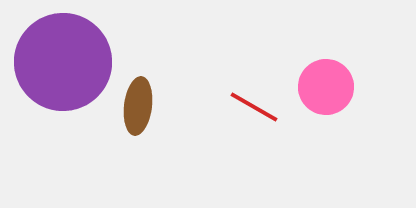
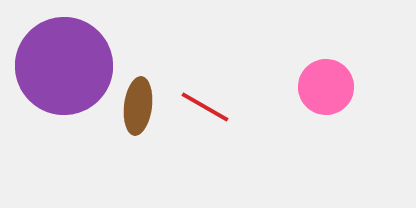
purple circle: moved 1 px right, 4 px down
red line: moved 49 px left
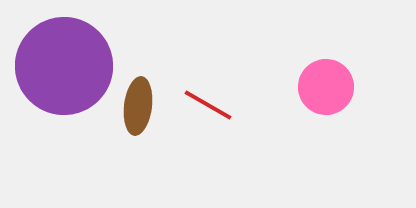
red line: moved 3 px right, 2 px up
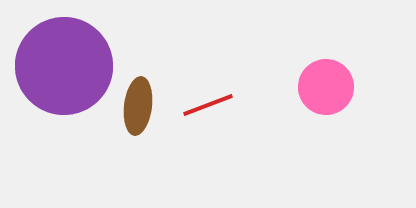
red line: rotated 51 degrees counterclockwise
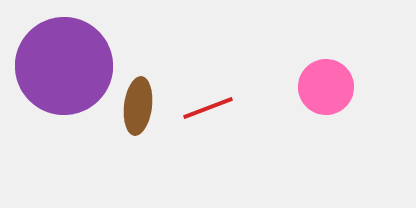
red line: moved 3 px down
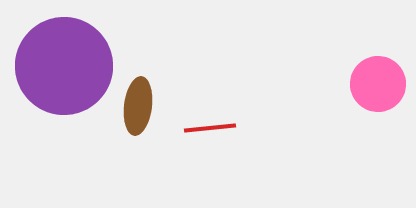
pink circle: moved 52 px right, 3 px up
red line: moved 2 px right, 20 px down; rotated 15 degrees clockwise
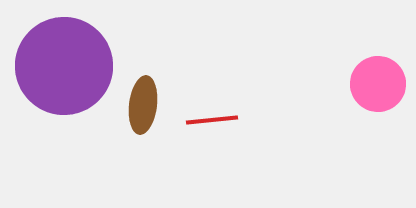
brown ellipse: moved 5 px right, 1 px up
red line: moved 2 px right, 8 px up
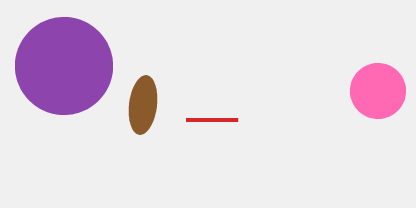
pink circle: moved 7 px down
red line: rotated 6 degrees clockwise
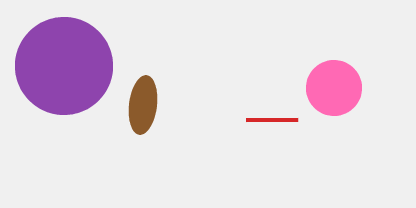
pink circle: moved 44 px left, 3 px up
red line: moved 60 px right
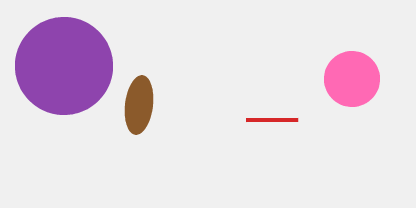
pink circle: moved 18 px right, 9 px up
brown ellipse: moved 4 px left
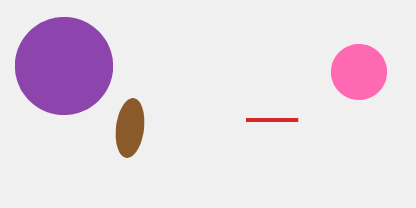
pink circle: moved 7 px right, 7 px up
brown ellipse: moved 9 px left, 23 px down
